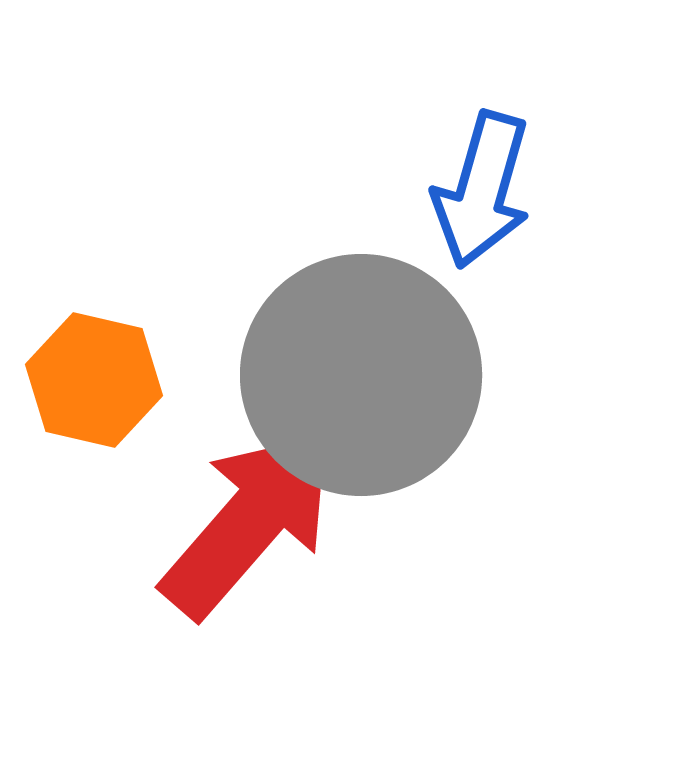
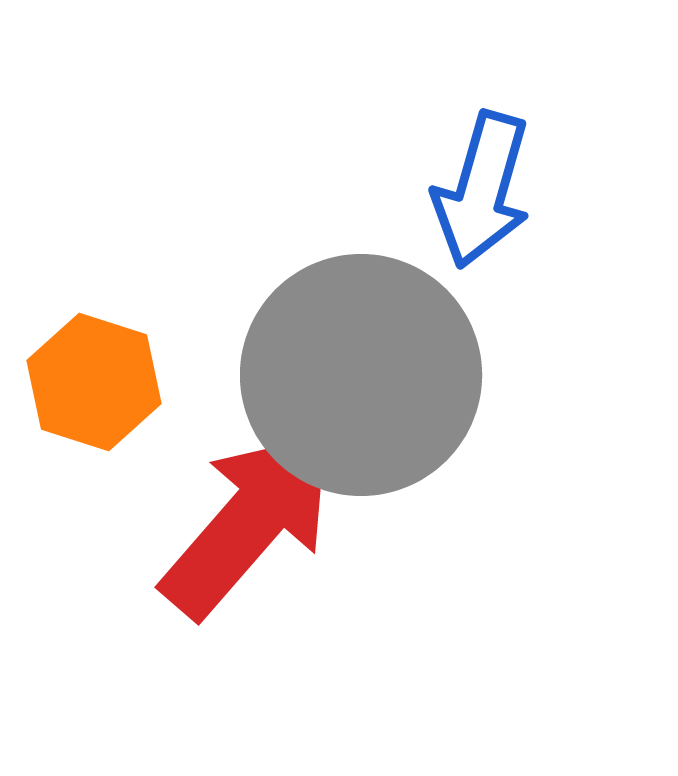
orange hexagon: moved 2 px down; rotated 5 degrees clockwise
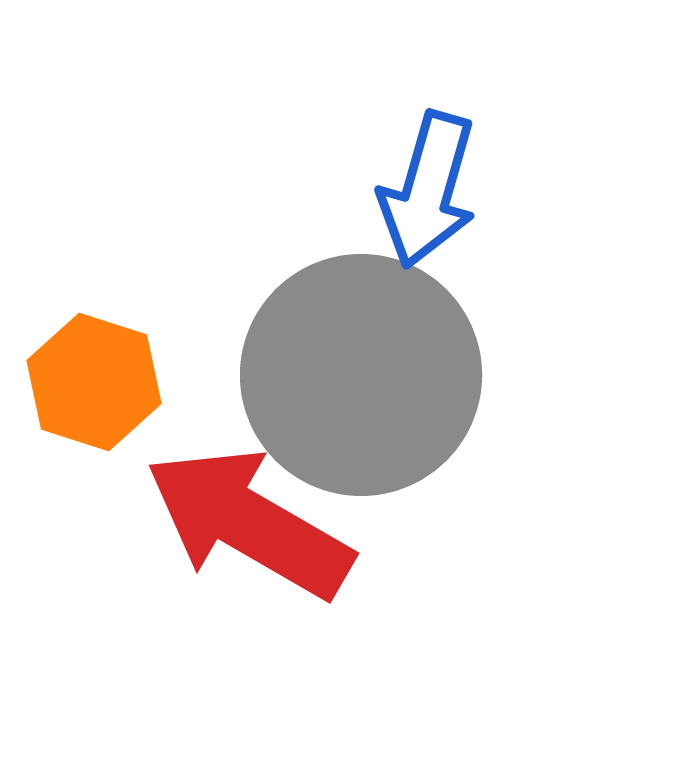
blue arrow: moved 54 px left
red arrow: rotated 101 degrees counterclockwise
